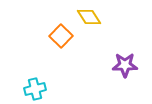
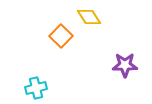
cyan cross: moved 1 px right, 1 px up
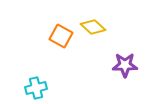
yellow diamond: moved 4 px right, 10 px down; rotated 15 degrees counterclockwise
orange square: rotated 15 degrees counterclockwise
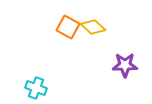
orange square: moved 7 px right, 9 px up
cyan cross: rotated 35 degrees clockwise
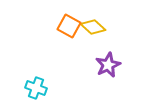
orange square: moved 1 px right, 1 px up
purple star: moved 17 px left; rotated 25 degrees counterclockwise
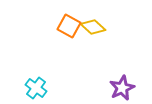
purple star: moved 14 px right, 23 px down
cyan cross: rotated 15 degrees clockwise
